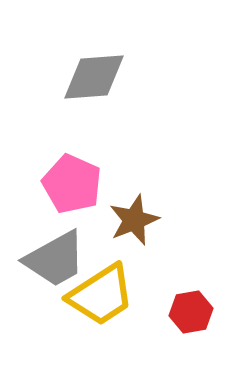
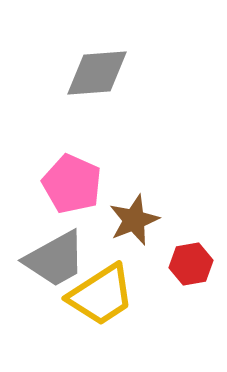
gray diamond: moved 3 px right, 4 px up
red hexagon: moved 48 px up
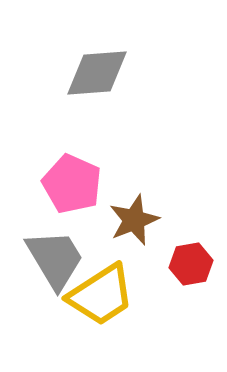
gray trapezoid: rotated 92 degrees counterclockwise
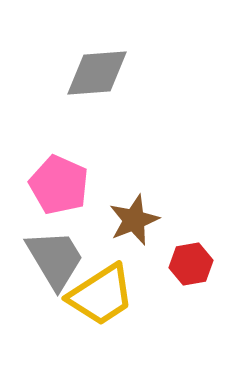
pink pentagon: moved 13 px left, 1 px down
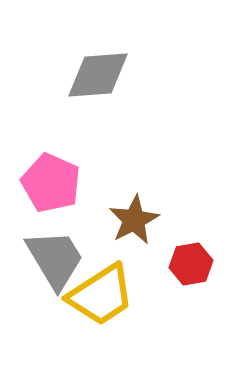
gray diamond: moved 1 px right, 2 px down
pink pentagon: moved 8 px left, 2 px up
brown star: rotated 6 degrees counterclockwise
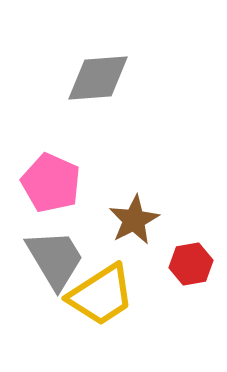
gray diamond: moved 3 px down
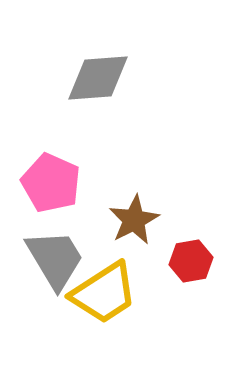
red hexagon: moved 3 px up
yellow trapezoid: moved 3 px right, 2 px up
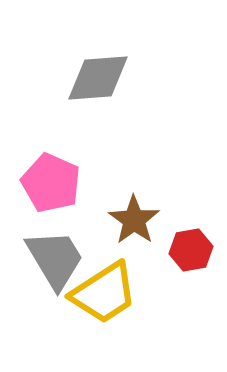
brown star: rotated 9 degrees counterclockwise
red hexagon: moved 11 px up
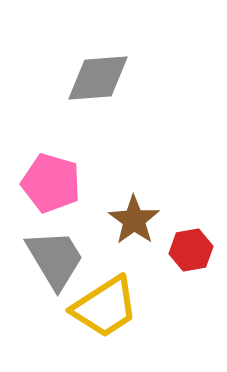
pink pentagon: rotated 8 degrees counterclockwise
yellow trapezoid: moved 1 px right, 14 px down
